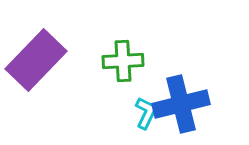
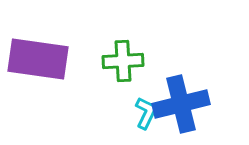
purple rectangle: moved 2 px right, 1 px up; rotated 54 degrees clockwise
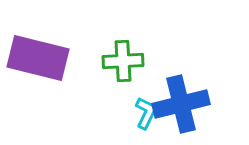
purple rectangle: moved 1 px up; rotated 6 degrees clockwise
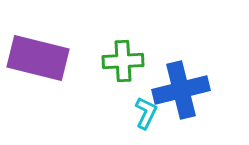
blue cross: moved 14 px up
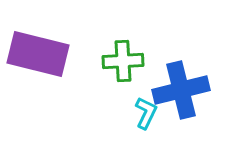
purple rectangle: moved 4 px up
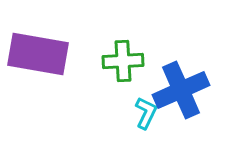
purple rectangle: rotated 4 degrees counterclockwise
blue cross: rotated 10 degrees counterclockwise
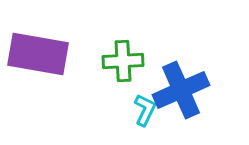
cyan L-shape: moved 1 px left, 3 px up
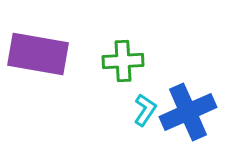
blue cross: moved 7 px right, 22 px down
cyan L-shape: rotated 8 degrees clockwise
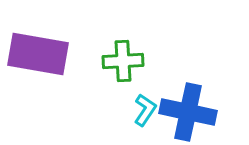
blue cross: rotated 36 degrees clockwise
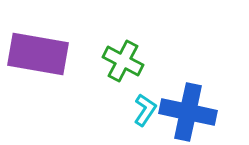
green cross: rotated 30 degrees clockwise
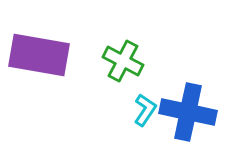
purple rectangle: moved 1 px right, 1 px down
